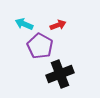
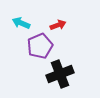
cyan arrow: moved 3 px left, 1 px up
purple pentagon: rotated 20 degrees clockwise
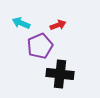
black cross: rotated 28 degrees clockwise
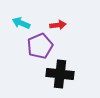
red arrow: rotated 14 degrees clockwise
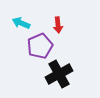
red arrow: rotated 91 degrees clockwise
black cross: moved 1 px left; rotated 36 degrees counterclockwise
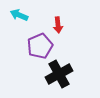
cyan arrow: moved 2 px left, 8 px up
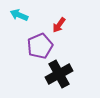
red arrow: moved 1 px right; rotated 42 degrees clockwise
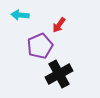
cyan arrow: moved 1 px right; rotated 18 degrees counterclockwise
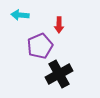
red arrow: rotated 35 degrees counterclockwise
